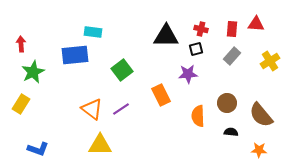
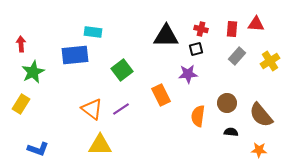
gray rectangle: moved 5 px right
orange semicircle: rotated 10 degrees clockwise
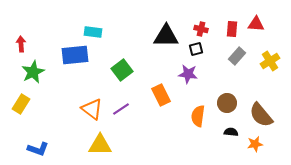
purple star: rotated 12 degrees clockwise
orange star: moved 4 px left, 6 px up; rotated 14 degrees counterclockwise
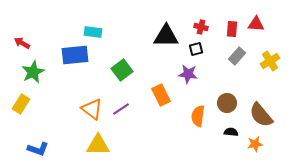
red cross: moved 2 px up
red arrow: moved 1 px right, 1 px up; rotated 56 degrees counterclockwise
yellow triangle: moved 2 px left
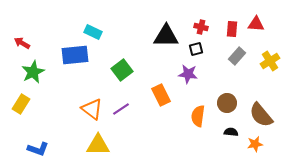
cyan rectangle: rotated 18 degrees clockwise
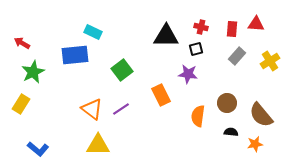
blue L-shape: rotated 20 degrees clockwise
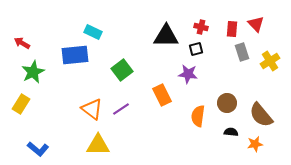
red triangle: rotated 42 degrees clockwise
gray rectangle: moved 5 px right, 4 px up; rotated 60 degrees counterclockwise
orange rectangle: moved 1 px right
